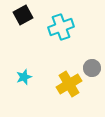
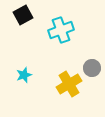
cyan cross: moved 3 px down
cyan star: moved 2 px up
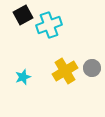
cyan cross: moved 12 px left, 5 px up
cyan star: moved 1 px left, 2 px down
yellow cross: moved 4 px left, 13 px up
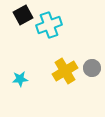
cyan star: moved 3 px left, 2 px down; rotated 14 degrees clockwise
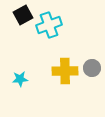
yellow cross: rotated 30 degrees clockwise
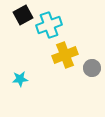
yellow cross: moved 16 px up; rotated 20 degrees counterclockwise
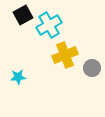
cyan cross: rotated 10 degrees counterclockwise
cyan star: moved 2 px left, 2 px up
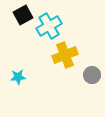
cyan cross: moved 1 px down
gray circle: moved 7 px down
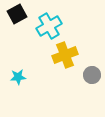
black square: moved 6 px left, 1 px up
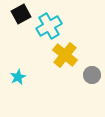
black square: moved 4 px right
yellow cross: rotated 30 degrees counterclockwise
cyan star: rotated 21 degrees counterclockwise
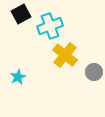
cyan cross: moved 1 px right; rotated 10 degrees clockwise
gray circle: moved 2 px right, 3 px up
